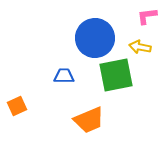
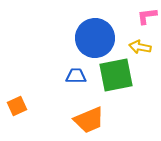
blue trapezoid: moved 12 px right
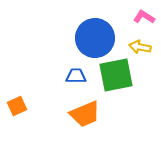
pink L-shape: moved 3 px left, 1 px down; rotated 40 degrees clockwise
orange trapezoid: moved 4 px left, 6 px up
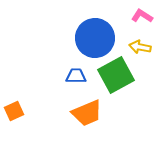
pink L-shape: moved 2 px left, 1 px up
green square: rotated 18 degrees counterclockwise
orange square: moved 3 px left, 5 px down
orange trapezoid: moved 2 px right, 1 px up
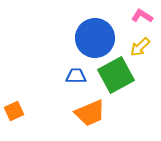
yellow arrow: rotated 55 degrees counterclockwise
orange trapezoid: moved 3 px right
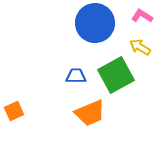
blue circle: moved 15 px up
yellow arrow: rotated 75 degrees clockwise
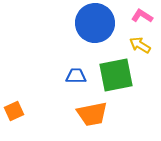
yellow arrow: moved 2 px up
green square: rotated 18 degrees clockwise
orange trapezoid: moved 2 px right, 1 px down; rotated 12 degrees clockwise
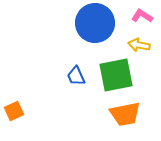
yellow arrow: moved 1 px left; rotated 20 degrees counterclockwise
blue trapezoid: rotated 115 degrees counterclockwise
orange trapezoid: moved 33 px right
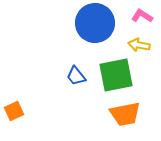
blue trapezoid: rotated 15 degrees counterclockwise
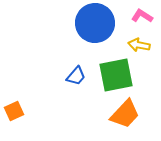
blue trapezoid: rotated 100 degrees counterclockwise
orange trapezoid: rotated 36 degrees counterclockwise
